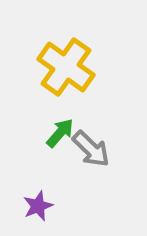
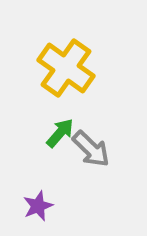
yellow cross: moved 1 px down
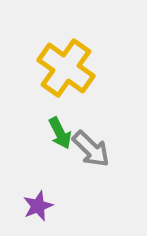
green arrow: rotated 112 degrees clockwise
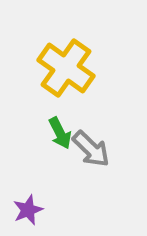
purple star: moved 10 px left, 4 px down
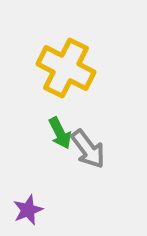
yellow cross: rotated 8 degrees counterclockwise
gray arrow: moved 3 px left; rotated 9 degrees clockwise
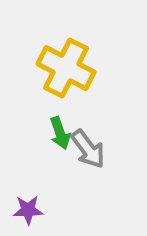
green arrow: rotated 8 degrees clockwise
purple star: rotated 20 degrees clockwise
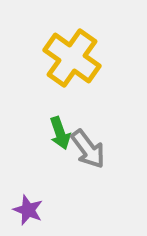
yellow cross: moved 6 px right, 10 px up; rotated 8 degrees clockwise
purple star: rotated 24 degrees clockwise
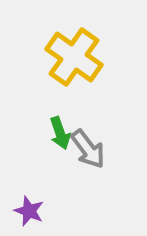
yellow cross: moved 2 px right, 1 px up
purple star: moved 1 px right, 1 px down
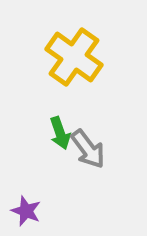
purple star: moved 3 px left
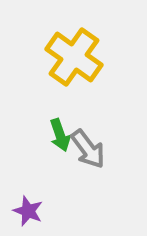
green arrow: moved 2 px down
purple star: moved 2 px right
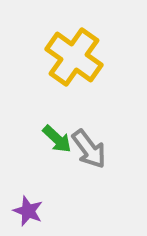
green arrow: moved 3 px left, 4 px down; rotated 28 degrees counterclockwise
gray arrow: moved 1 px right
